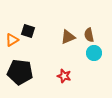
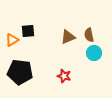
black square: rotated 24 degrees counterclockwise
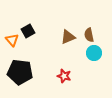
black square: rotated 24 degrees counterclockwise
orange triangle: rotated 40 degrees counterclockwise
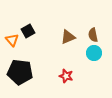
brown semicircle: moved 4 px right
red star: moved 2 px right
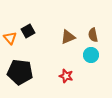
orange triangle: moved 2 px left, 2 px up
cyan circle: moved 3 px left, 2 px down
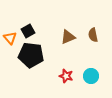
cyan circle: moved 21 px down
black pentagon: moved 11 px right, 17 px up
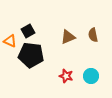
orange triangle: moved 3 px down; rotated 24 degrees counterclockwise
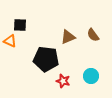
black square: moved 8 px left, 6 px up; rotated 32 degrees clockwise
brown semicircle: rotated 24 degrees counterclockwise
black pentagon: moved 15 px right, 4 px down
red star: moved 3 px left, 5 px down
